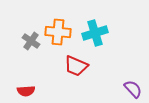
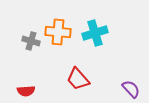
gray cross: rotated 18 degrees counterclockwise
red trapezoid: moved 2 px right, 13 px down; rotated 25 degrees clockwise
purple semicircle: moved 2 px left
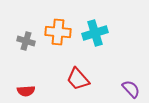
gray cross: moved 5 px left
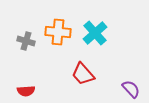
cyan cross: rotated 25 degrees counterclockwise
red trapezoid: moved 5 px right, 5 px up
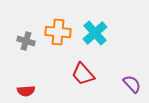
purple semicircle: moved 1 px right, 5 px up
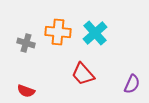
gray cross: moved 2 px down
purple semicircle: rotated 66 degrees clockwise
red semicircle: rotated 24 degrees clockwise
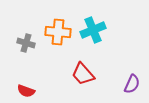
cyan cross: moved 2 px left, 3 px up; rotated 20 degrees clockwise
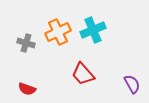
orange cross: rotated 30 degrees counterclockwise
purple semicircle: rotated 54 degrees counterclockwise
red semicircle: moved 1 px right, 2 px up
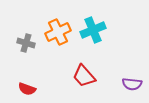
red trapezoid: moved 1 px right, 2 px down
purple semicircle: rotated 126 degrees clockwise
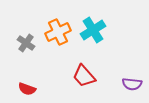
cyan cross: rotated 10 degrees counterclockwise
gray cross: rotated 18 degrees clockwise
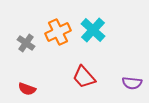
cyan cross: rotated 15 degrees counterclockwise
red trapezoid: moved 1 px down
purple semicircle: moved 1 px up
